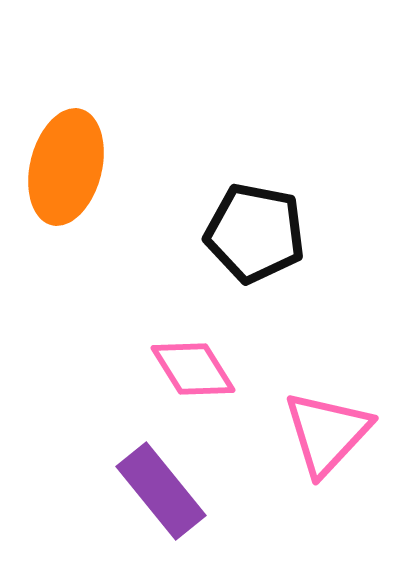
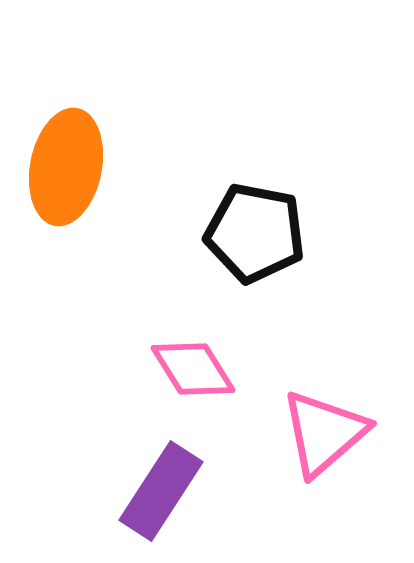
orange ellipse: rotated 3 degrees counterclockwise
pink triangle: moved 3 px left; rotated 6 degrees clockwise
purple rectangle: rotated 72 degrees clockwise
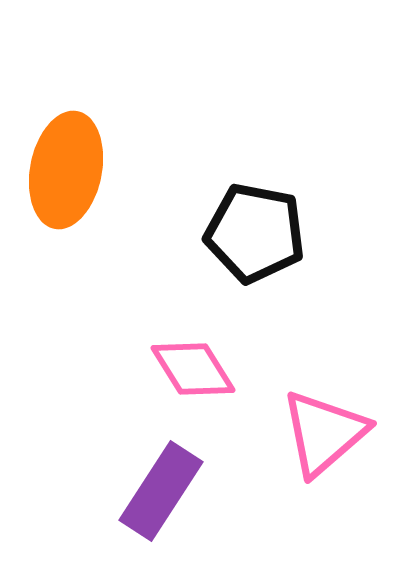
orange ellipse: moved 3 px down
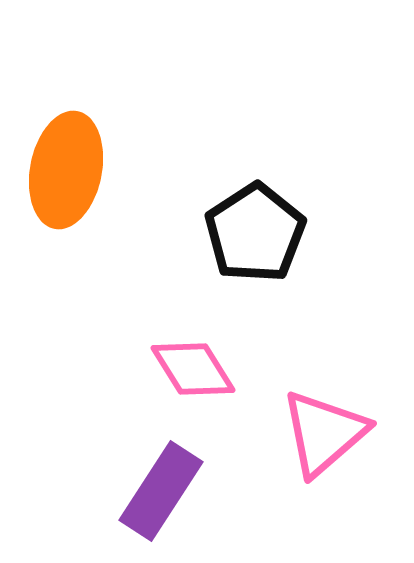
black pentagon: rotated 28 degrees clockwise
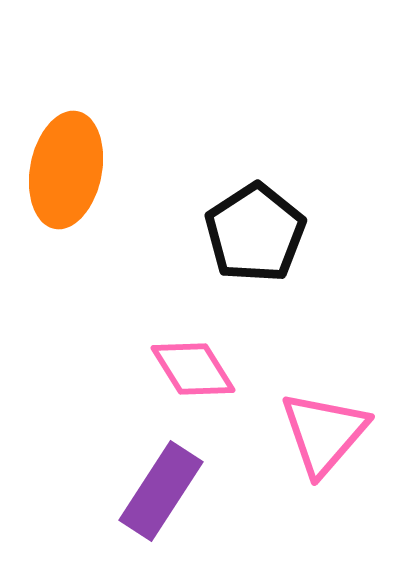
pink triangle: rotated 8 degrees counterclockwise
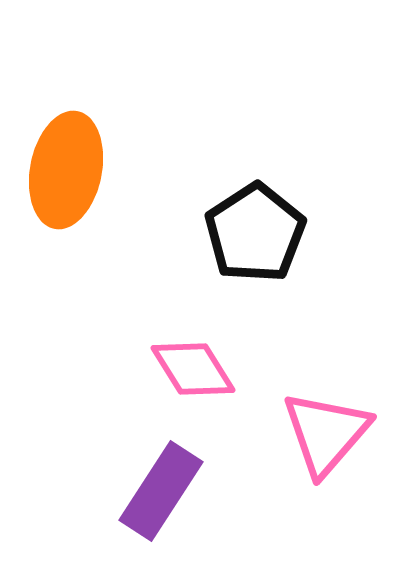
pink triangle: moved 2 px right
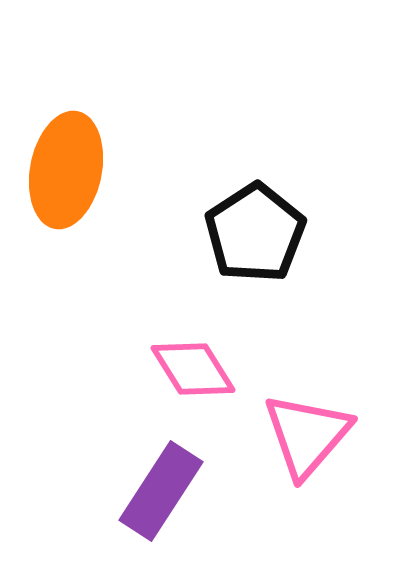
pink triangle: moved 19 px left, 2 px down
